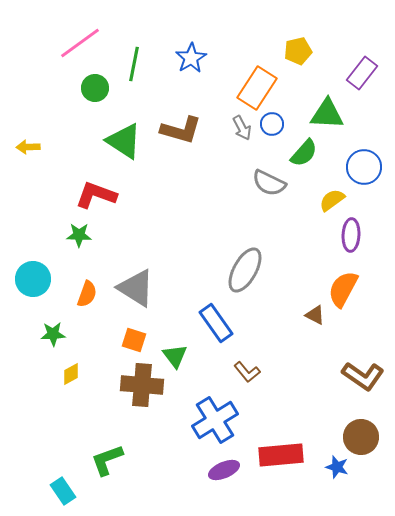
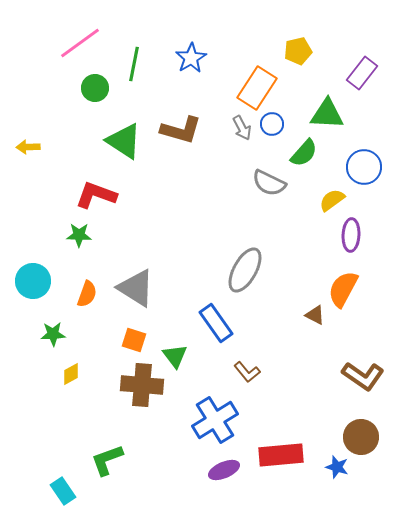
cyan circle at (33, 279): moved 2 px down
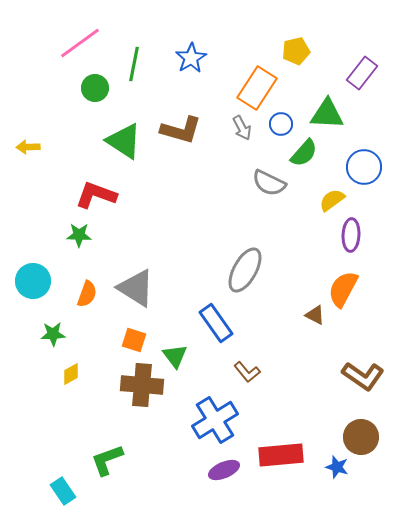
yellow pentagon at (298, 51): moved 2 px left
blue circle at (272, 124): moved 9 px right
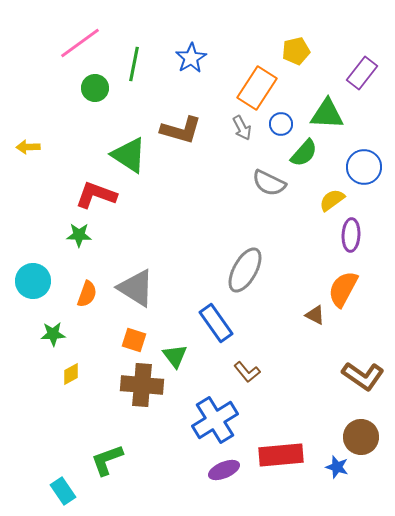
green triangle at (124, 141): moved 5 px right, 14 px down
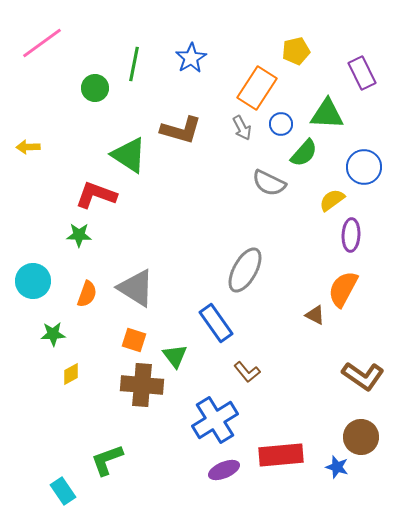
pink line at (80, 43): moved 38 px left
purple rectangle at (362, 73): rotated 64 degrees counterclockwise
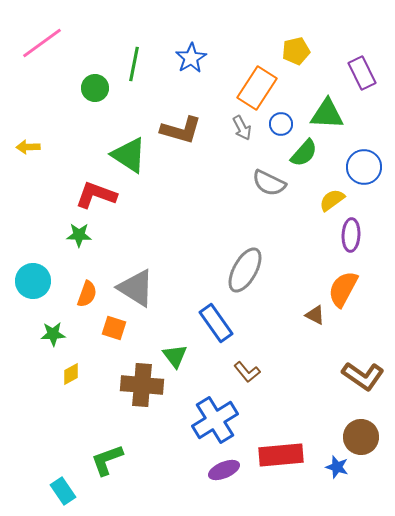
orange square at (134, 340): moved 20 px left, 12 px up
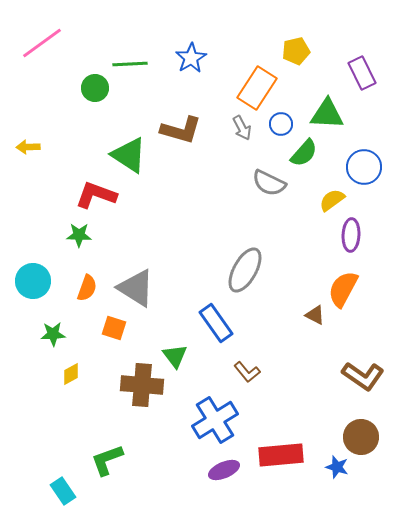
green line at (134, 64): moved 4 px left; rotated 76 degrees clockwise
orange semicircle at (87, 294): moved 6 px up
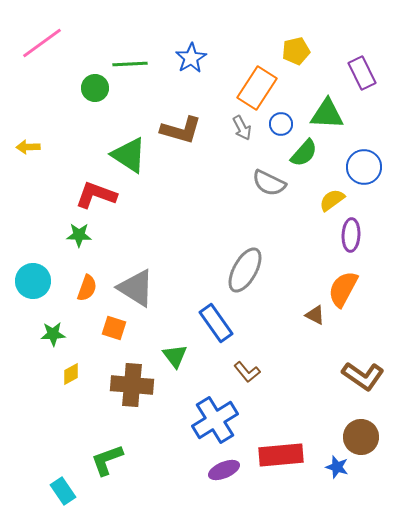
brown cross at (142, 385): moved 10 px left
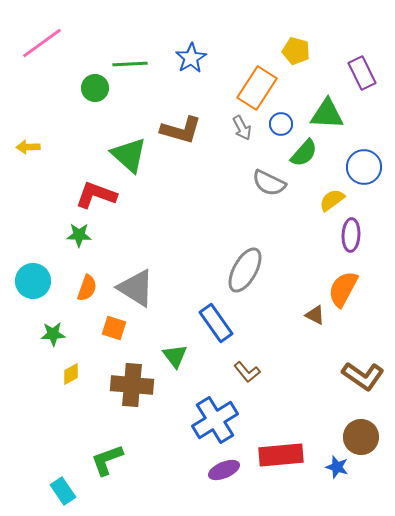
yellow pentagon at (296, 51): rotated 28 degrees clockwise
green triangle at (129, 155): rotated 9 degrees clockwise
